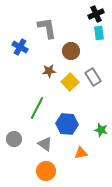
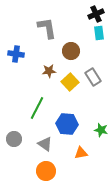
blue cross: moved 4 px left, 7 px down; rotated 21 degrees counterclockwise
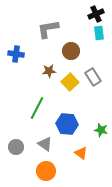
gray L-shape: moved 1 px right, 1 px down; rotated 90 degrees counterclockwise
gray circle: moved 2 px right, 8 px down
orange triangle: rotated 48 degrees clockwise
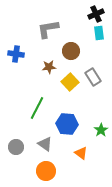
brown star: moved 4 px up
green star: rotated 24 degrees clockwise
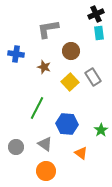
brown star: moved 5 px left; rotated 24 degrees clockwise
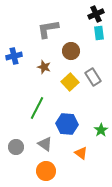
blue cross: moved 2 px left, 2 px down; rotated 21 degrees counterclockwise
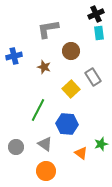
yellow square: moved 1 px right, 7 px down
green line: moved 1 px right, 2 px down
green star: moved 14 px down; rotated 16 degrees clockwise
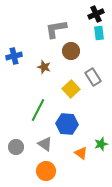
gray L-shape: moved 8 px right
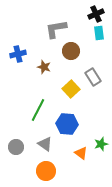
blue cross: moved 4 px right, 2 px up
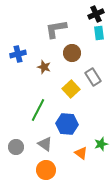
brown circle: moved 1 px right, 2 px down
orange circle: moved 1 px up
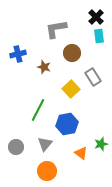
black cross: moved 3 px down; rotated 21 degrees counterclockwise
cyan rectangle: moved 3 px down
blue hexagon: rotated 15 degrees counterclockwise
gray triangle: rotated 35 degrees clockwise
orange circle: moved 1 px right, 1 px down
